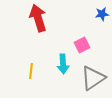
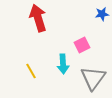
yellow line: rotated 35 degrees counterclockwise
gray triangle: rotated 20 degrees counterclockwise
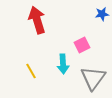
red arrow: moved 1 px left, 2 px down
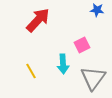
blue star: moved 5 px left, 4 px up; rotated 16 degrees clockwise
red arrow: moved 1 px right; rotated 60 degrees clockwise
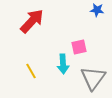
red arrow: moved 6 px left, 1 px down
pink square: moved 3 px left, 2 px down; rotated 14 degrees clockwise
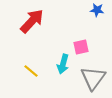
pink square: moved 2 px right
cyan arrow: rotated 18 degrees clockwise
yellow line: rotated 21 degrees counterclockwise
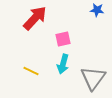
red arrow: moved 3 px right, 3 px up
pink square: moved 18 px left, 8 px up
yellow line: rotated 14 degrees counterclockwise
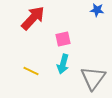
red arrow: moved 2 px left
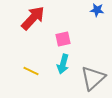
gray triangle: rotated 12 degrees clockwise
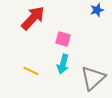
blue star: rotated 24 degrees counterclockwise
pink square: rotated 28 degrees clockwise
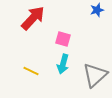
gray triangle: moved 2 px right, 3 px up
